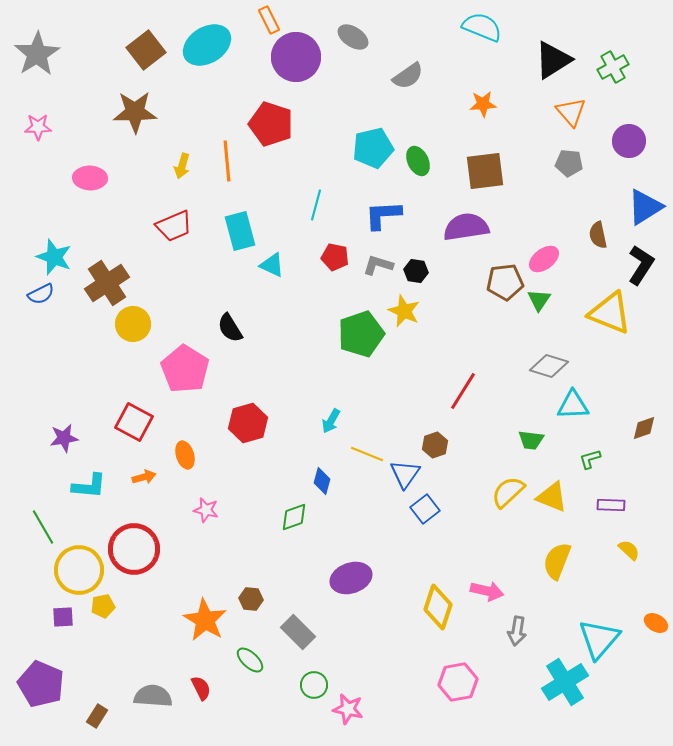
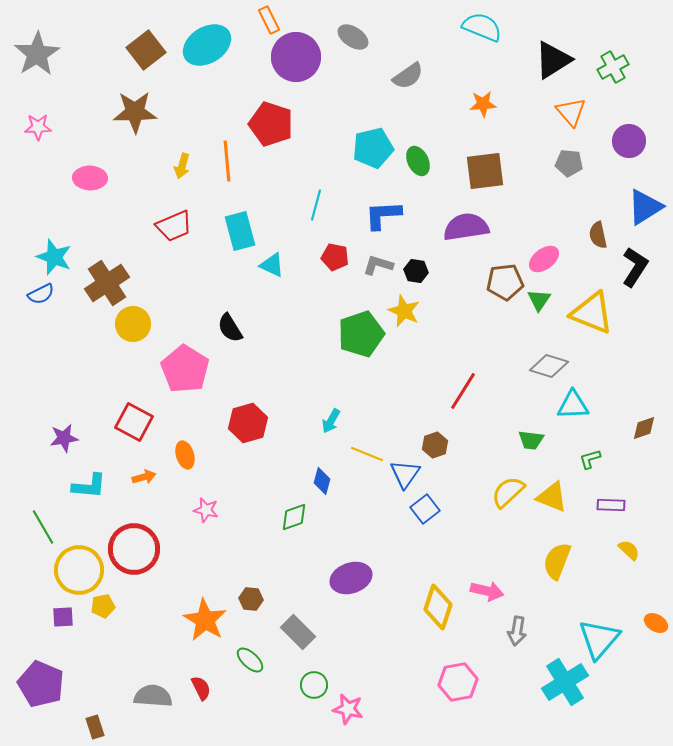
black L-shape at (641, 265): moved 6 px left, 2 px down
yellow triangle at (610, 313): moved 18 px left
brown rectangle at (97, 716): moved 2 px left, 11 px down; rotated 50 degrees counterclockwise
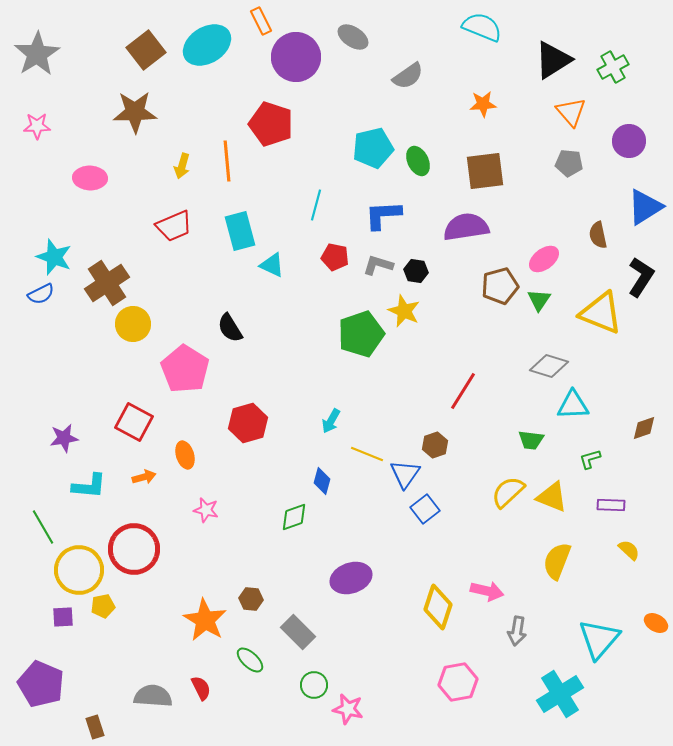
orange rectangle at (269, 20): moved 8 px left, 1 px down
pink star at (38, 127): moved 1 px left, 1 px up
black L-shape at (635, 267): moved 6 px right, 10 px down
brown pentagon at (505, 282): moved 5 px left, 4 px down; rotated 9 degrees counterclockwise
yellow triangle at (592, 313): moved 9 px right
cyan cross at (565, 682): moved 5 px left, 12 px down
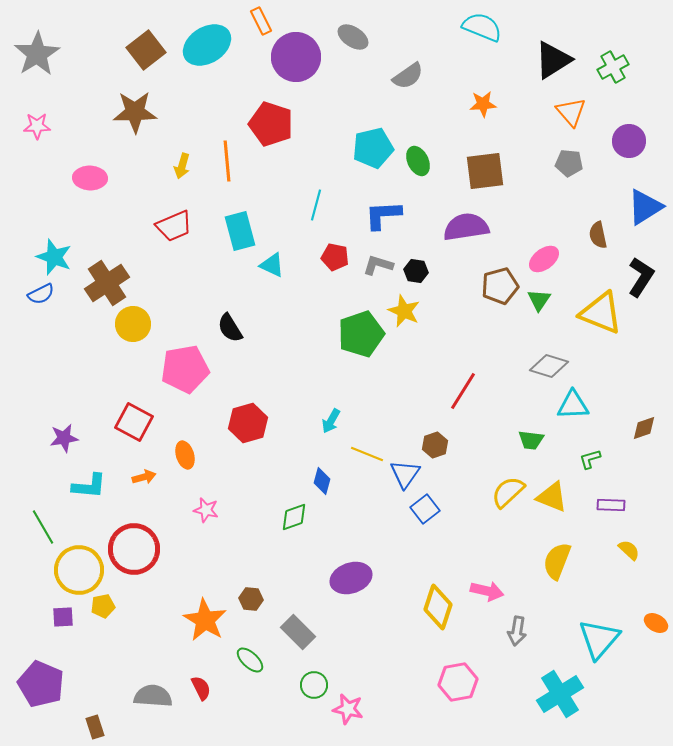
pink pentagon at (185, 369): rotated 30 degrees clockwise
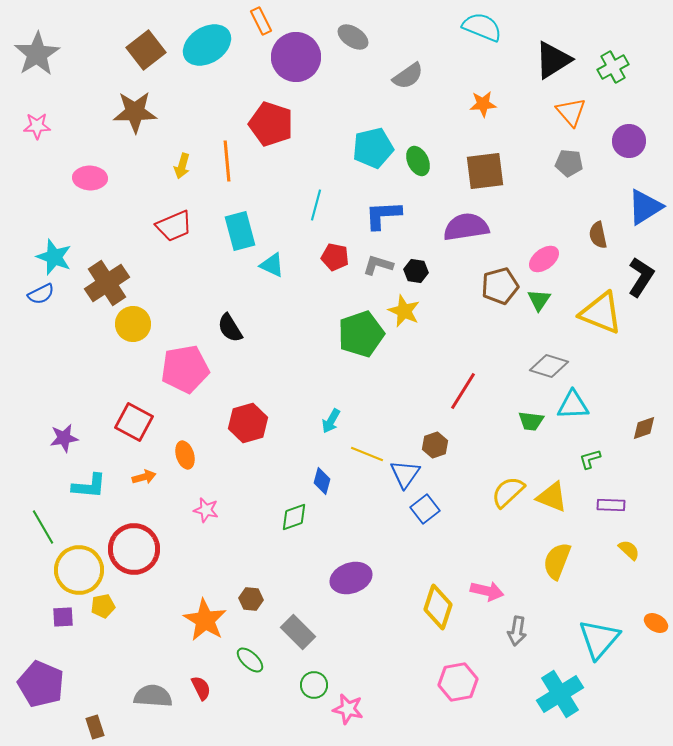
green trapezoid at (531, 440): moved 19 px up
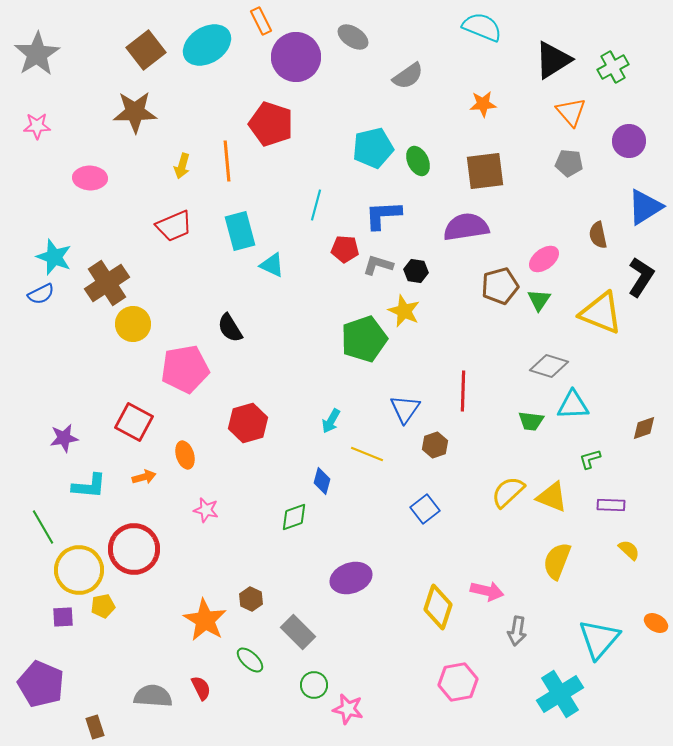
red pentagon at (335, 257): moved 10 px right, 8 px up; rotated 8 degrees counterclockwise
green pentagon at (361, 334): moved 3 px right, 5 px down
red line at (463, 391): rotated 30 degrees counterclockwise
blue triangle at (405, 474): moved 65 px up
brown hexagon at (251, 599): rotated 20 degrees clockwise
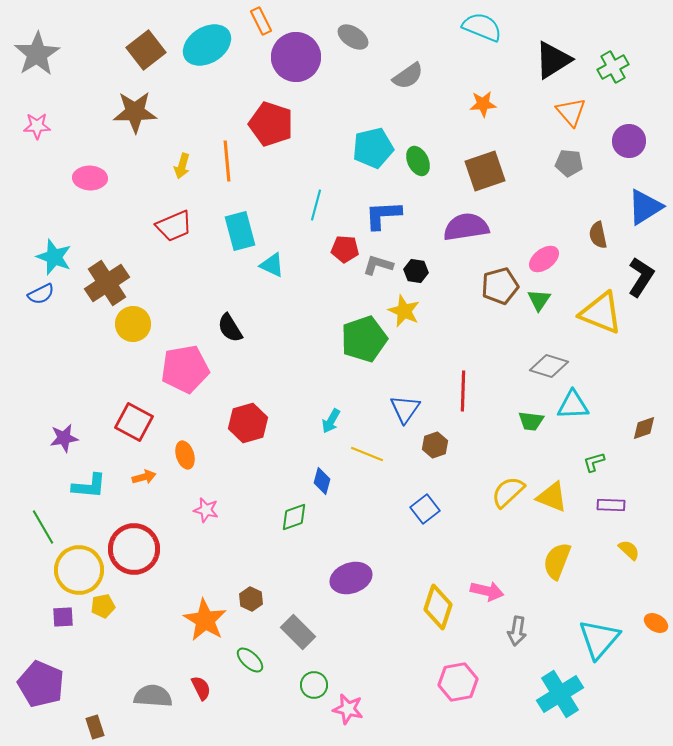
brown square at (485, 171): rotated 12 degrees counterclockwise
green L-shape at (590, 459): moved 4 px right, 3 px down
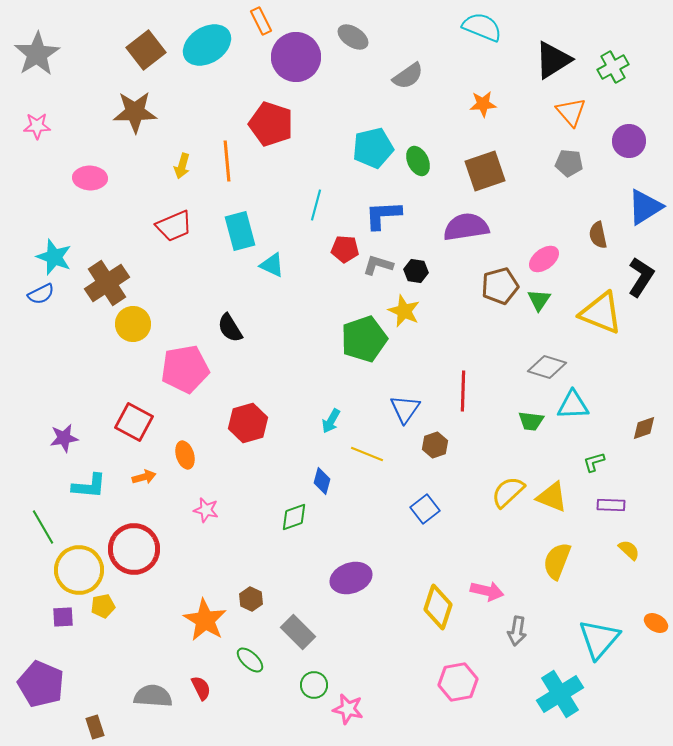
gray diamond at (549, 366): moved 2 px left, 1 px down
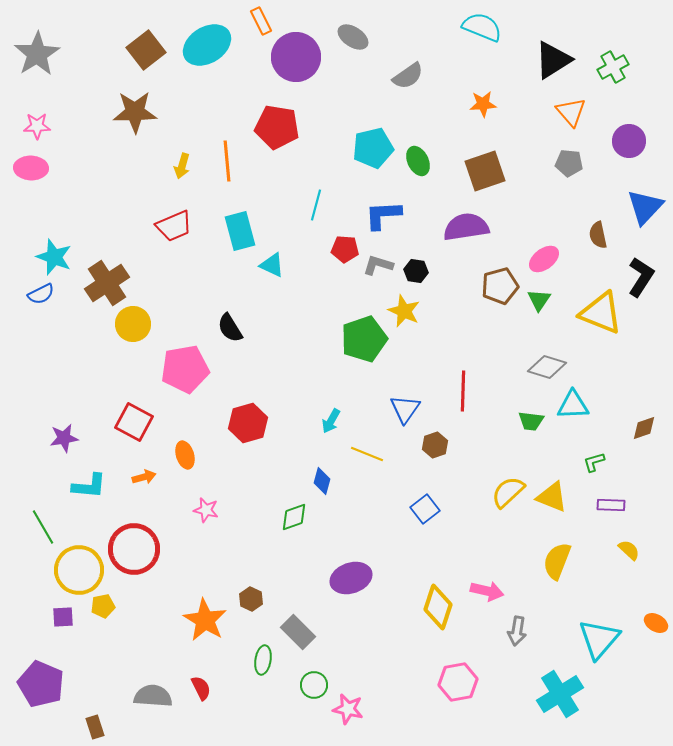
red pentagon at (271, 124): moved 6 px right, 3 px down; rotated 9 degrees counterclockwise
pink ellipse at (90, 178): moved 59 px left, 10 px up
blue triangle at (645, 207): rotated 15 degrees counterclockwise
green ellipse at (250, 660): moved 13 px right; rotated 56 degrees clockwise
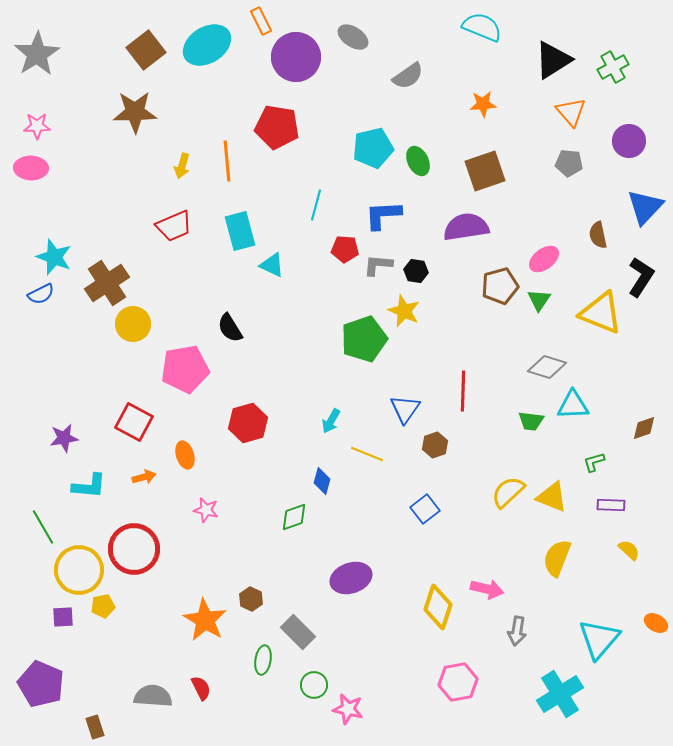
gray L-shape at (378, 265): rotated 12 degrees counterclockwise
yellow semicircle at (557, 561): moved 3 px up
pink arrow at (487, 591): moved 2 px up
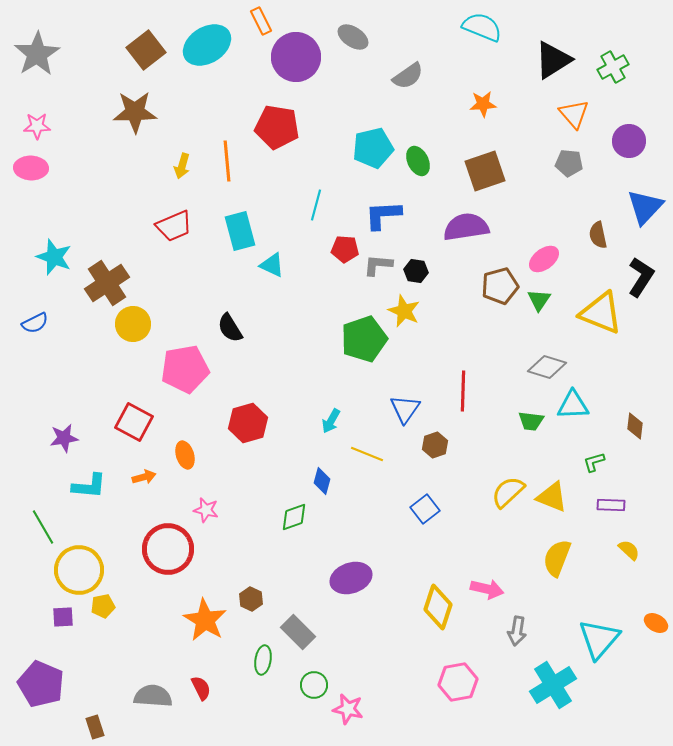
orange triangle at (571, 112): moved 3 px right, 2 px down
blue semicircle at (41, 294): moved 6 px left, 29 px down
brown diamond at (644, 428): moved 9 px left, 2 px up; rotated 64 degrees counterclockwise
red circle at (134, 549): moved 34 px right
cyan cross at (560, 694): moved 7 px left, 9 px up
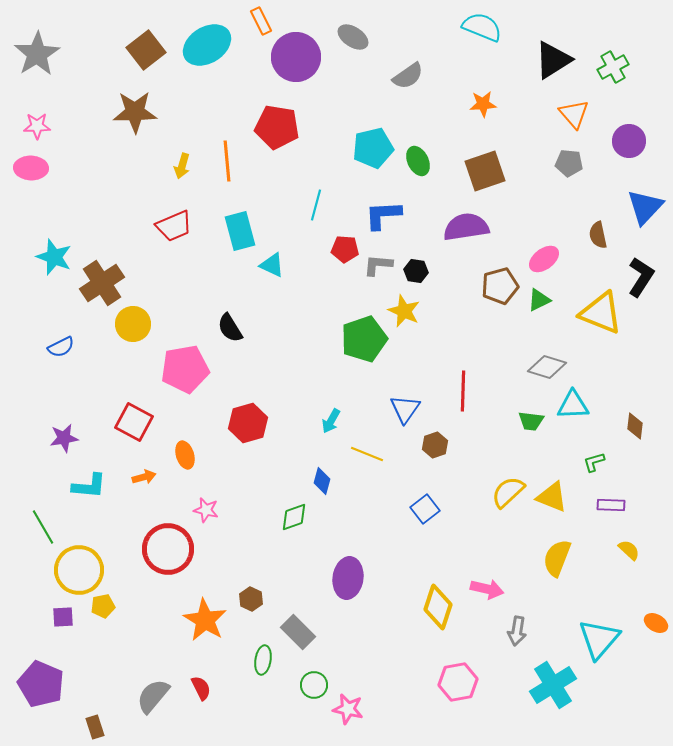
brown cross at (107, 283): moved 5 px left
green triangle at (539, 300): rotated 30 degrees clockwise
blue semicircle at (35, 323): moved 26 px right, 24 px down
purple ellipse at (351, 578): moved 3 px left; rotated 63 degrees counterclockwise
gray semicircle at (153, 696): rotated 54 degrees counterclockwise
